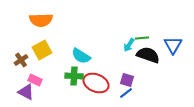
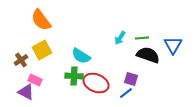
orange semicircle: rotated 55 degrees clockwise
cyan arrow: moved 9 px left, 7 px up
purple square: moved 4 px right, 1 px up
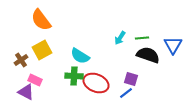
cyan semicircle: moved 1 px left
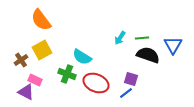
cyan semicircle: moved 2 px right, 1 px down
green cross: moved 7 px left, 2 px up; rotated 18 degrees clockwise
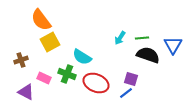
yellow square: moved 8 px right, 8 px up
brown cross: rotated 16 degrees clockwise
pink rectangle: moved 9 px right, 2 px up
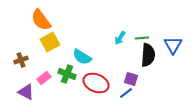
black semicircle: rotated 75 degrees clockwise
pink rectangle: rotated 64 degrees counterclockwise
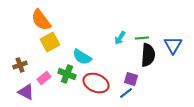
brown cross: moved 1 px left, 5 px down
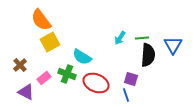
brown cross: rotated 24 degrees counterclockwise
blue line: moved 2 px down; rotated 72 degrees counterclockwise
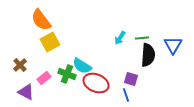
cyan semicircle: moved 9 px down
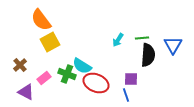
cyan arrow: moved 2 px left, 2 px down
purple square: rotated 16 degrees counterclockwise
